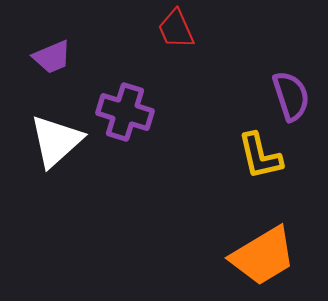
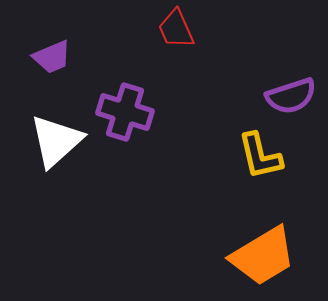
purple semicircle: rotated 90 degrees clockwise
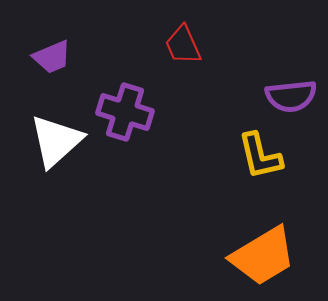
red trapezoid: moved 7 px right, 16 px down
purple semicircle: rotated 12 degrees clockwise
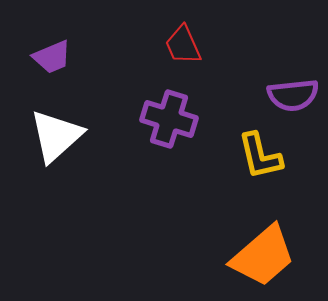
purple semicircle: moved 2 px right, 1 px up
purple cross: moved 44 px right, 7 px down
white triangle: moved 5 px up
orange trapezoid: rotated 10 degrees counterclockwise
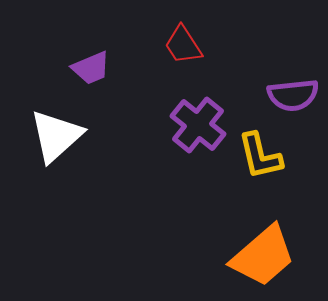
red trapezoid: rotated 9 degrees counterclockwise
purple trapezoid: moved 39 px right, 11 px down
purple cross: moved 29 px right, 6 px down; rotated 22 degrees clockwise
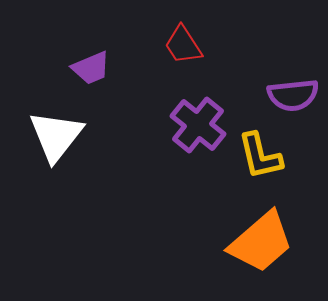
white triangle: rotated 10 degrees counterclockwise
orange trapezoid: moved 2 px left, 14 px up
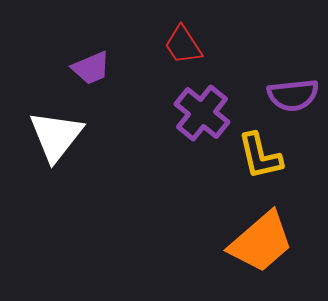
purple cross: moved 4 px right, 12 px up
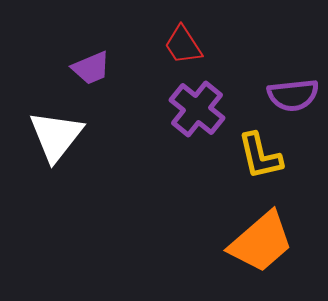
purple cross: moved 5 px left, 4 px up
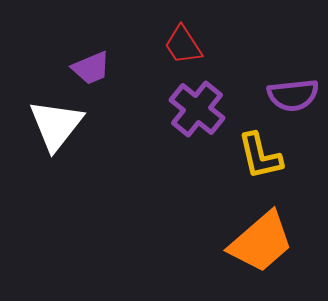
white triangle: moved 11 px up
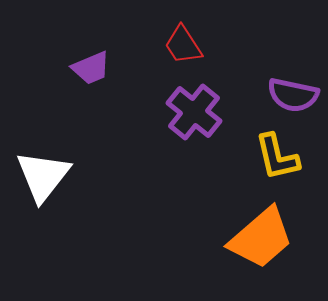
purple semicircle: rotated 18 degrees clockwise
purple cross: moved 3 px left, 3 px down
white triangle: moved 13 px left, 51 px down
yellow L-shape: moved 17 px right, 1 px down
orange trapezoid: moved 4 px up
